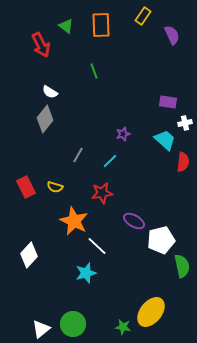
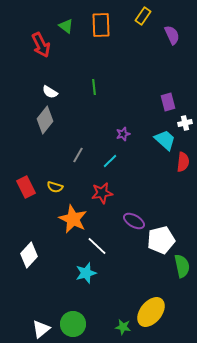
green line: moved 16 px down; rotated 14 degrees clockwise
purple rectangle: rotated 66 degrees clockwise
gray diamond: moved 1 px down
orange star: moved 1 px left, 2 px up
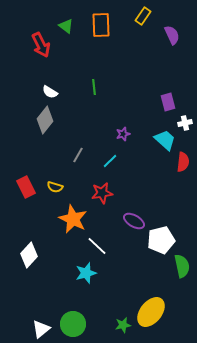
green star: moved 2 px up; rotated 21 degrees counterclockwise
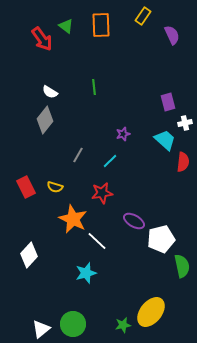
red arrow: moved 1 px right, 6 px up; rotated 10 degrees counterclockwise
white pentagon: moved 1 px up
white line: moved 5 px up
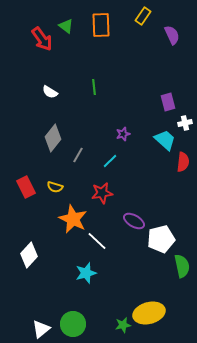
gray diamond: moved 8 px right, 18 px down
yellow ellipse: moved 2 px left, 1 px down; rotated 36 degrees clockwise
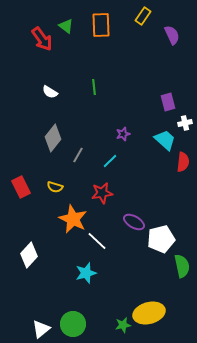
red rectangle: moved 5 px left
purple ellipse: moved 1 px down
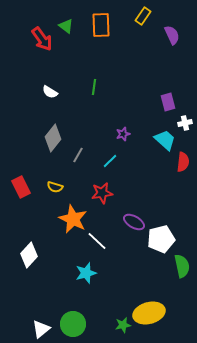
green line: rotated 14 degrees clockwise
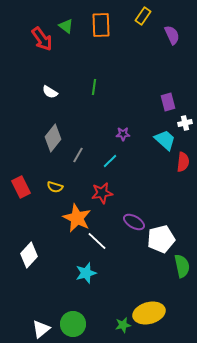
purple star: rotated 16 degrees clockwise
orange star: moved 4 px right, 1 px up
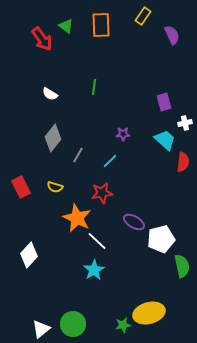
white semicircle: moved 2 px down
purple rectangle: moved 4 px left
cyan star: moved 8 px right, 3 px up; rotated 15 degrees counterclockwise
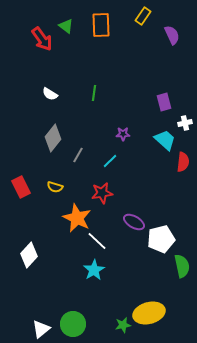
green line: moved 6 px down
